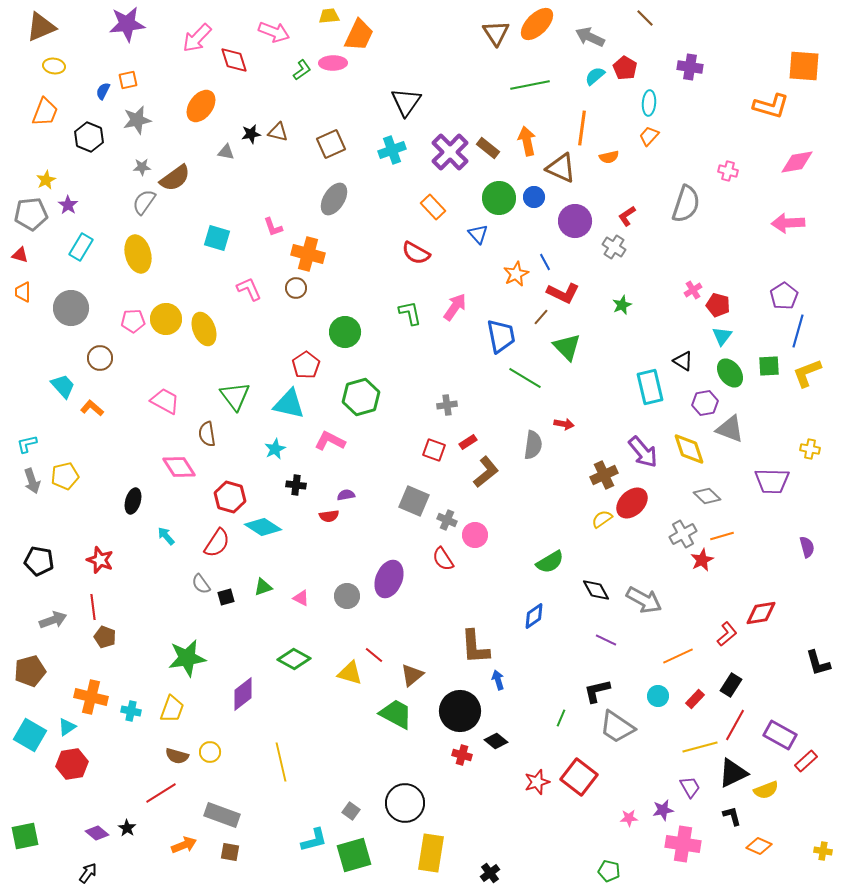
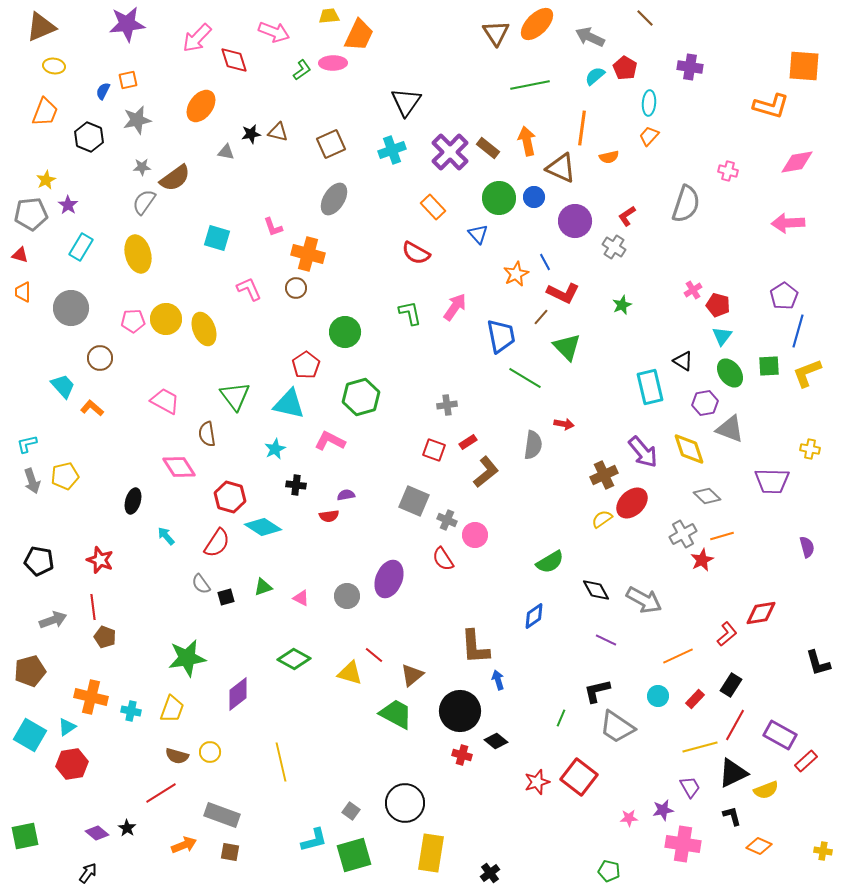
purple diamond at (243, 694): moved 5 px left
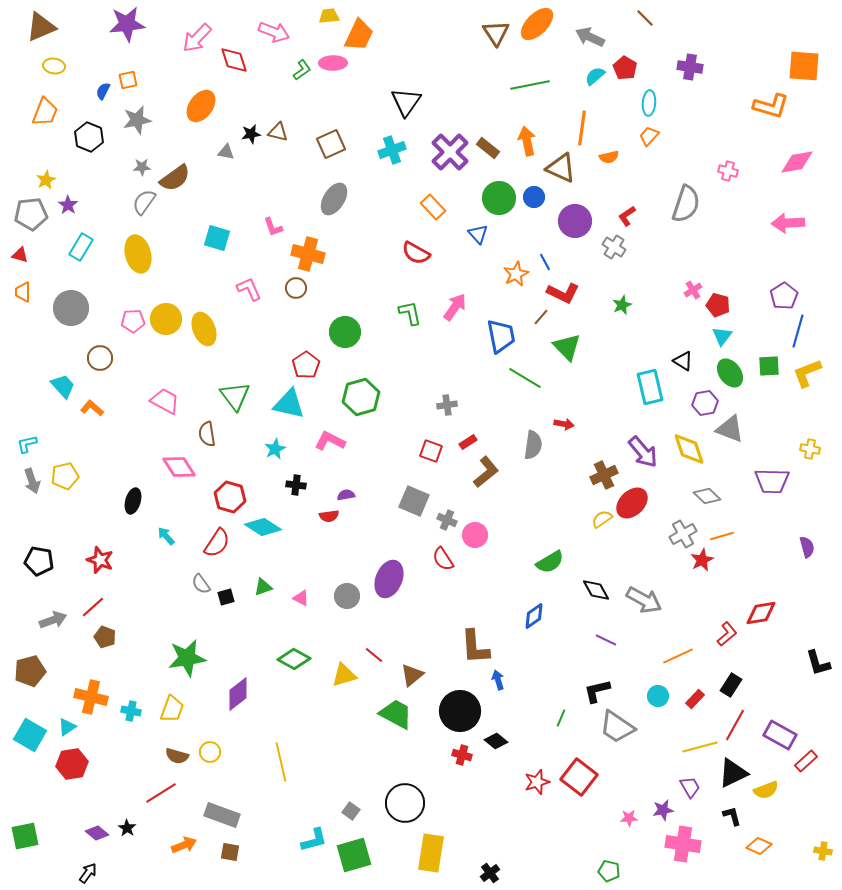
red square at (434, 450): moved 3 px left, 1 px down
red line at (93, 607): rotated 55 degrees clockwise
yellow triangle at (350, 673): moved 6 px left, 2 px down; rotated 32 degrees counterclockwise
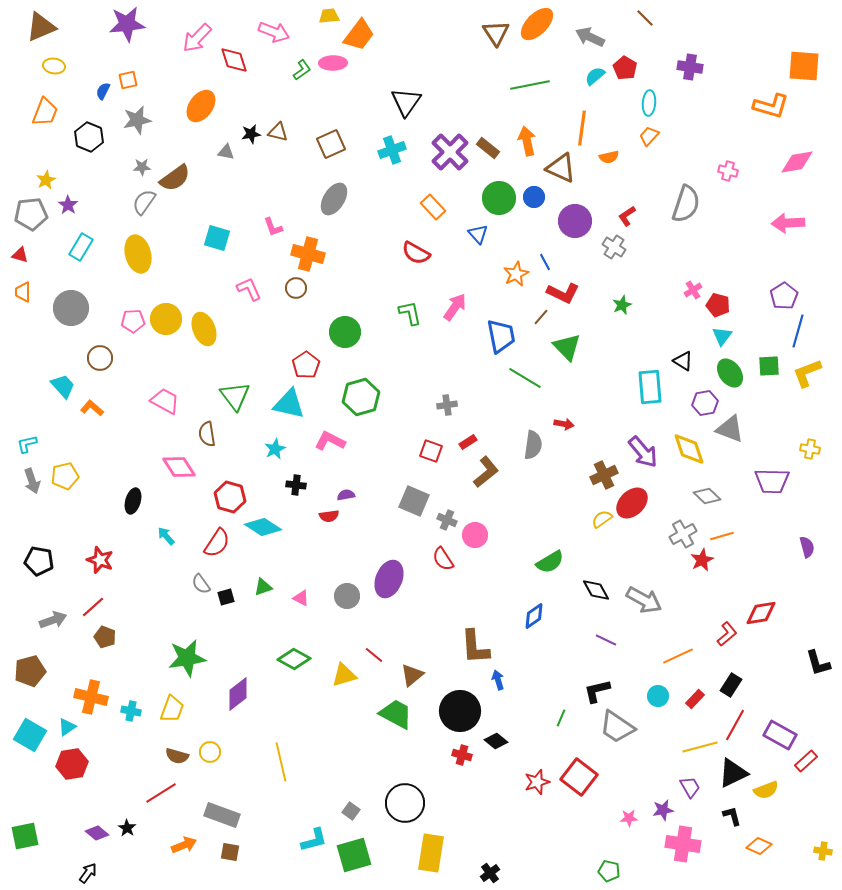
orange trapezoid at (359, 35): rotated 12 degrees clockwise
cyan rectangle at (650, 387): rotated 8 degrees clockwise
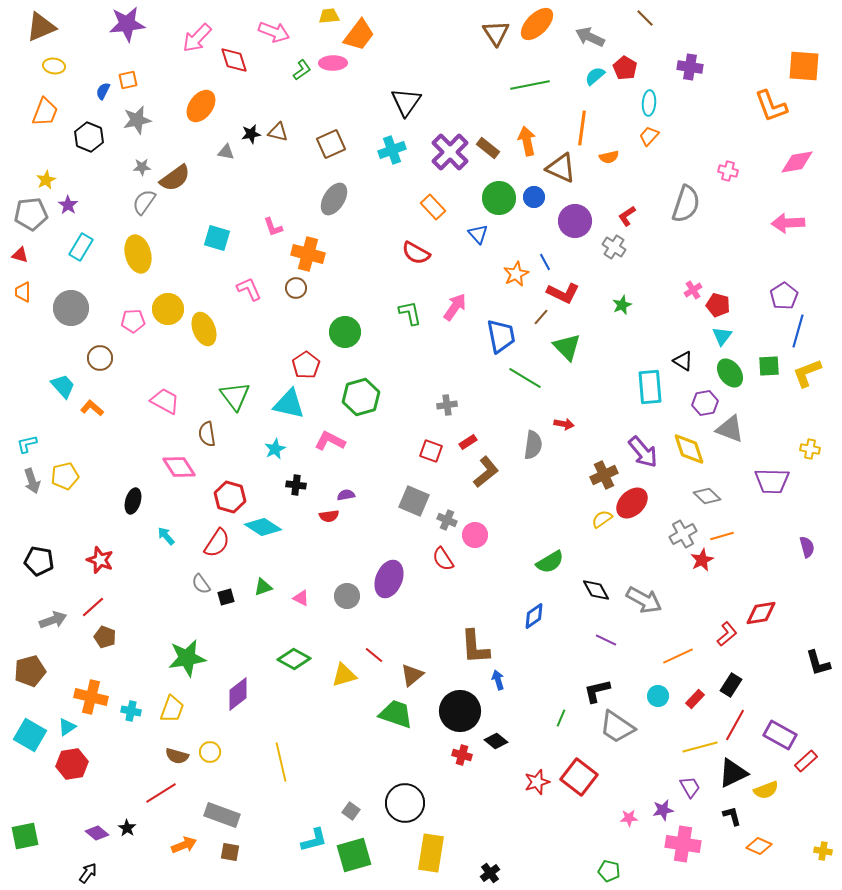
orange L-shape at (771, 106): rotated 54 degrees clockwise
yellow circle at (166, 319): moved 2 px right, 10 px up
green trapezoid at (396, 714): rotated 9 degrees counterclockwise
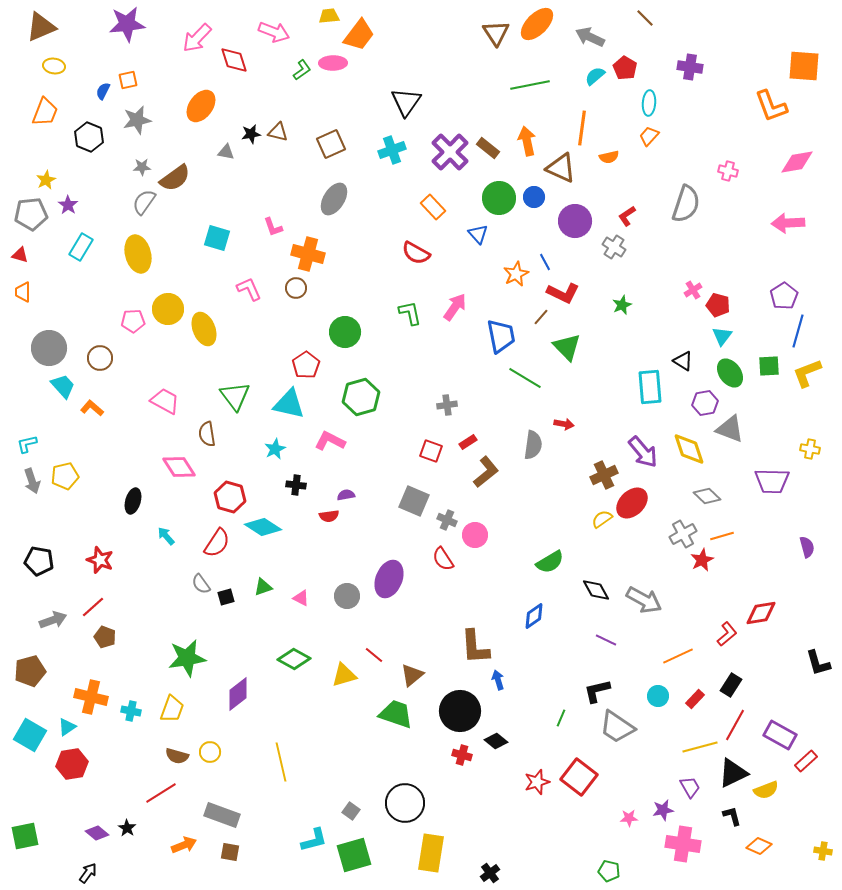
gray circle at (71, 308): moved 22 px left, 40 px down
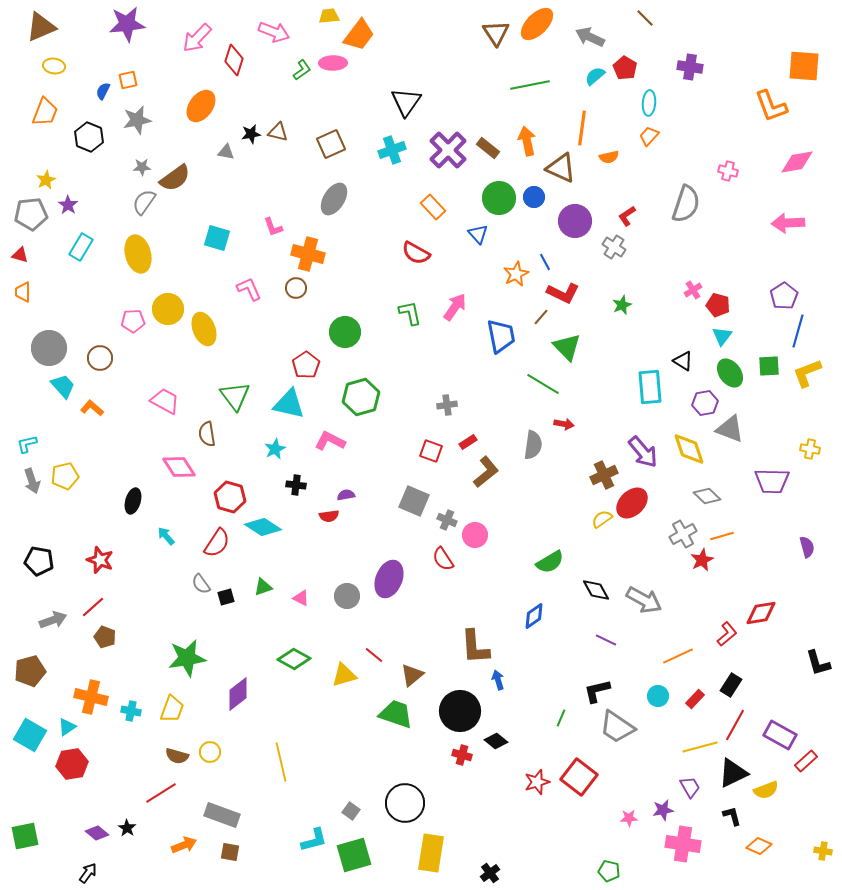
red diamond at (234, 60): rotated 36 degrees clockwise
purple cross at (450, 152): moved 2 px left, 2 px up
green line at (525, 378): moved 18 px right, 6 px down
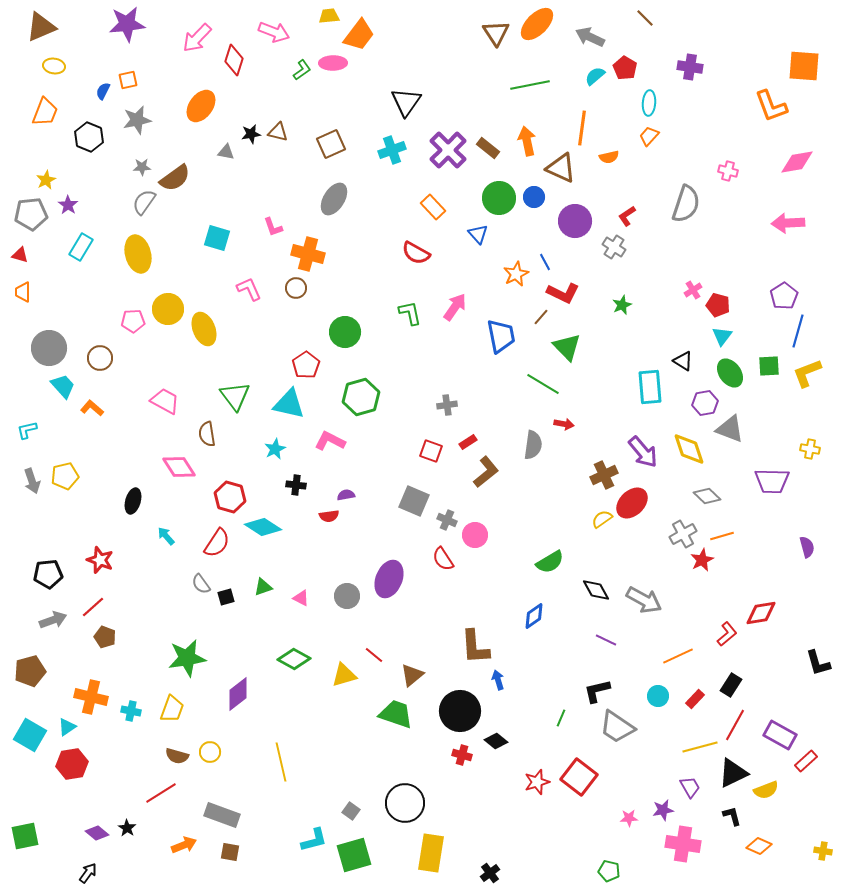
cyan L-shape at (27, 444): moved 14 px up
black pentagon at (39, 561): moved 9 px right, 13 px down; rotated 16 degrees counterclockwise
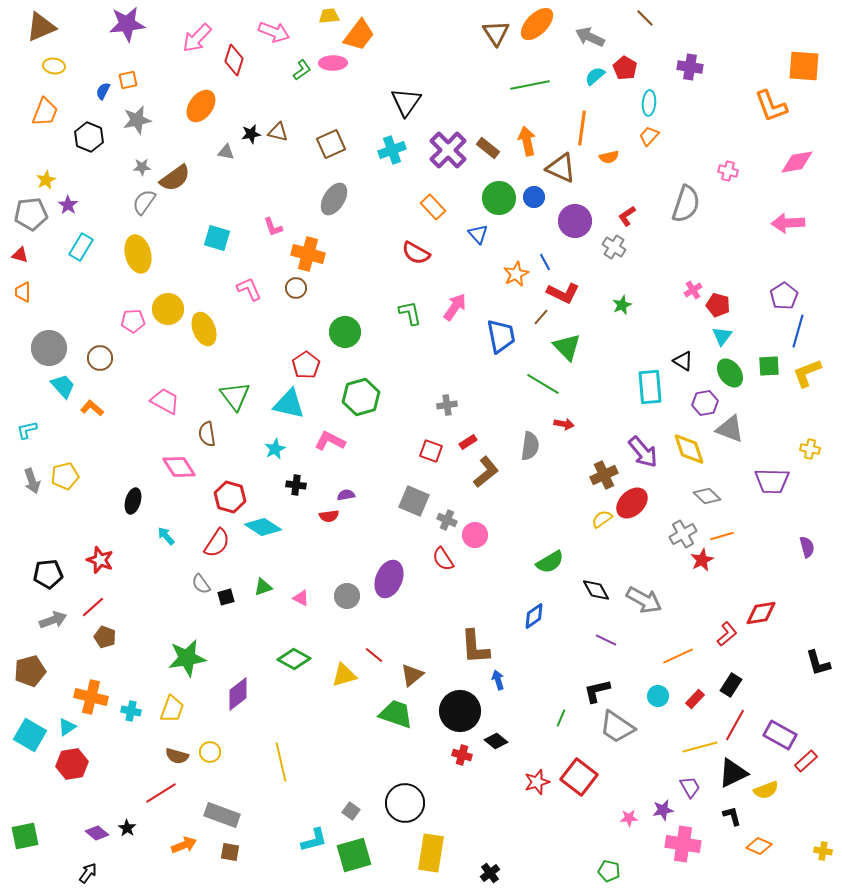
gray semicircle at (533, 445): moved 3 px left, 1 px down
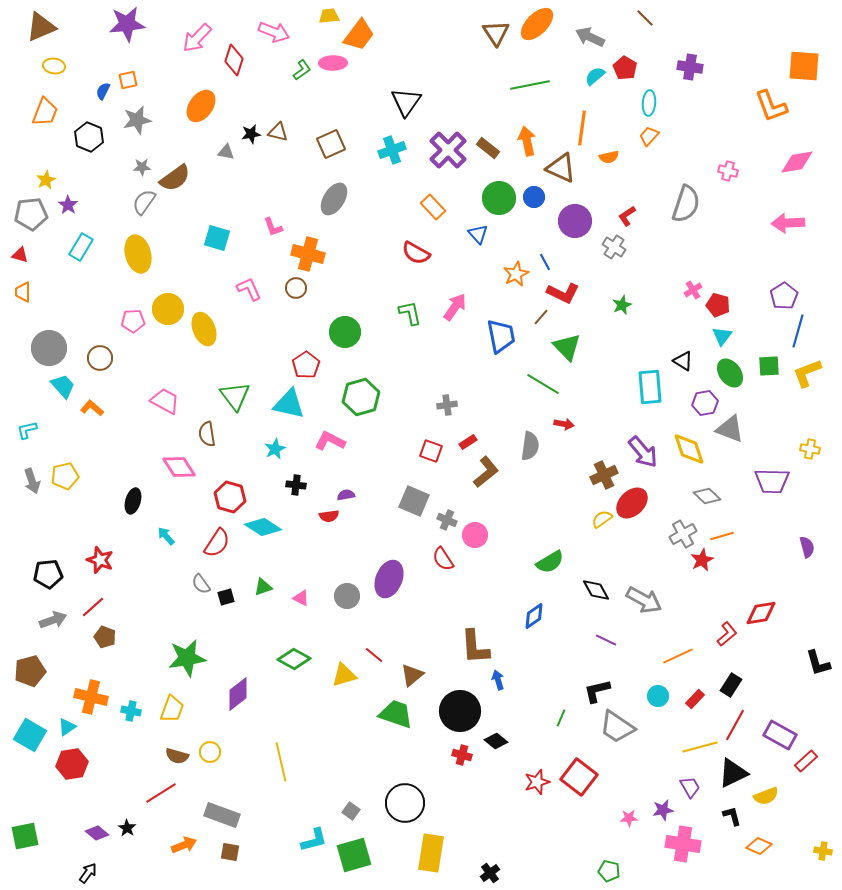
yellow semicircle at (766, 790): moved 6 px down
